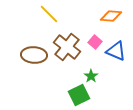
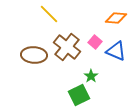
orange diamond: moved 5 px right, 2 px down
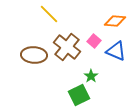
orange diamond: moved 1 px left, 3 px down
pink square: moved 1 px left, 1 px up
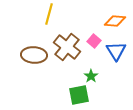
yellow line: rotated 60 degrees clockwise
blue triangle: rotated 35 degrees clockwise
green square: rotated 15 degrees clockwise
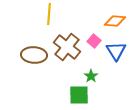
yellow line: rotated 10 degrees counterclockwise
green square: rotated 10 degrees clockwise
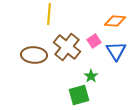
pink square: rotated 16 degrees clockwise
green square: rotated 15 degrees counterclockwise
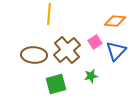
pink square: moved 1 px right, 1 px down
brown cross: moved 3 px down; rotated 12 degrees clockwise
blue triangle: rotated 15 degrees clockwise
green star: rotated 24 degrees clockwise
green square: moved 23 px left, 11 px up
